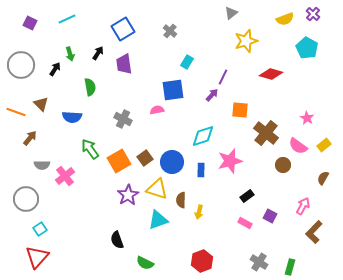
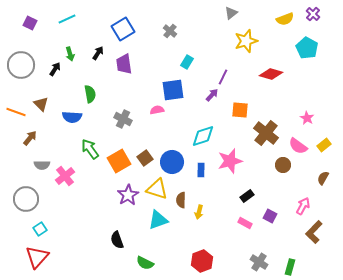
green semicircle at (90, 87): moved 7 px down
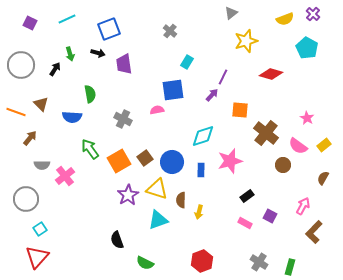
blue square at (123, 29): moved 14 px left; rotated 10 degrees clockwise
black arrow at (98, 53): rotated 72 degrees clockwise
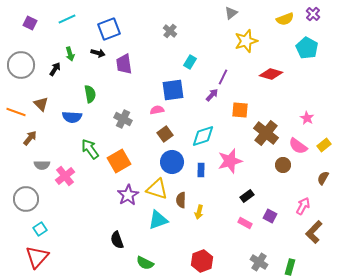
cyan rectangle at (187, 62): moved 3 px right
brown square at (145, 158): moved 20 px right, 24 px up
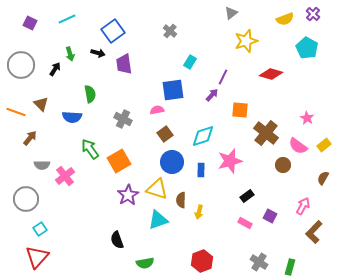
blue square at (109, 29): moved 4 px right, 2 px down; rotated 15 degrees counterclockwise
green semicircle at (145, 263): rotated 36 degrees counterclockwise
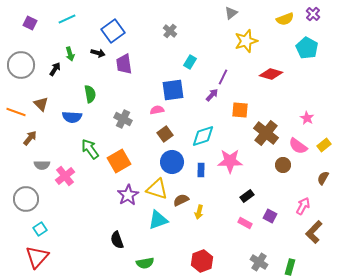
pink star at (230, 161): rotated 15 degrees clockwise
brown semicircle at (181, 200): rotated 63 degrees clockwise
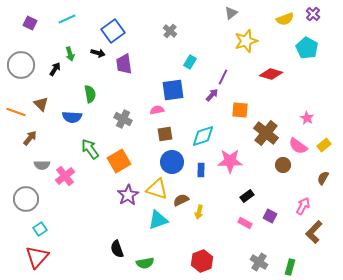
brown square at (165, 134): rotated 28 degrees clockwise
black semicircle at (117, 240): moved 9 px down
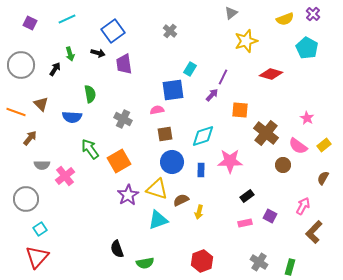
cyan rectangle at (190, 62): moved 7 px down
pink rectangle at (245, 223): rotated 40 degrees counterclockwise
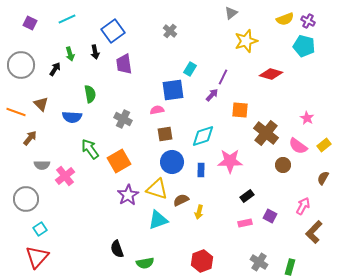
purple cross at (313, 14): moved 5 px left, 7 px down; rotated 16 degrees counterclockwise
cyan pentagon at (307, 48): moved 3 px left, 2 px up; rotated 15 degrees counterclockwise
black arrow at (98, 53): moved 3 px left, 1 px up; rotated 64 degrees clockwise
